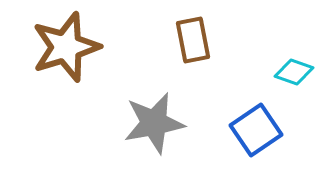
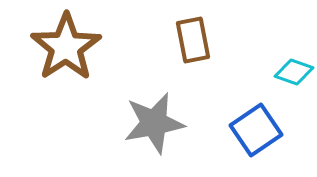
brown star: rotated 16 degrees counterclockwise
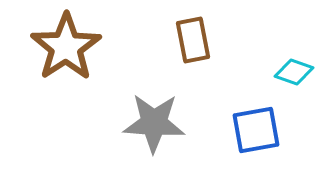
gray star: rotated 14 degrees clockwise
blue square: rotated 24 degrees clockwise
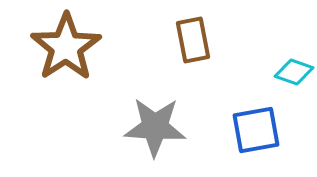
gray star: moved 1 px right, 4 px down
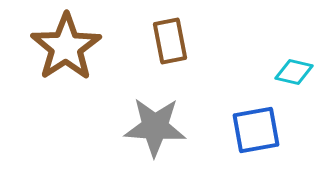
brown rectangle: moved 23 px left, 1 px down
cyan diamond: rotated 6 degrees counterclockwise
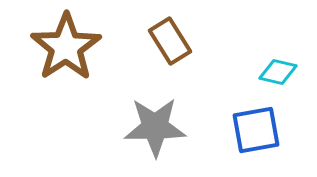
brown rectangle: rotated 21 degrees counterclockwise
cyan diamond: moved 16 px left
gray star: rotated 4 degrees counterclockwise
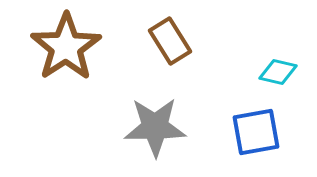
blue square: moved 2 px down
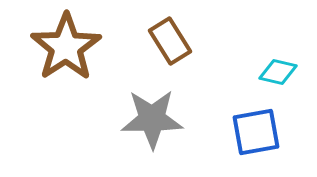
gray star: moved 3 px left, 8 px up
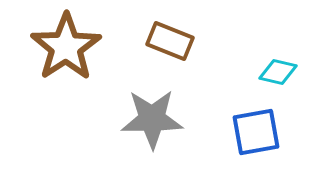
brown rectangle: rotated 36 degrees counterclockwise
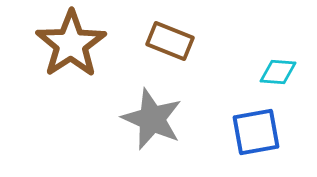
brown star: moved 5 px right, 3 px up
cyan diamond: rotated 9 degrees counterclockwise
gray star: rotated 24 degrees clockwise
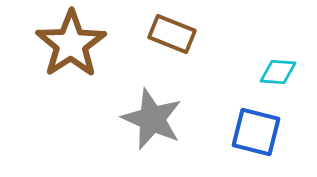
brown rectangle: moved 2 px right, 7 px up
blue square: rotated 24 degrees clockwise
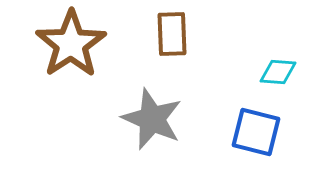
brown rectangle: rotated 66 degrees clockwise
